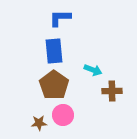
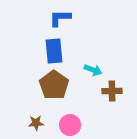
pink circle: moved 7 px right, 10 px down
brown star: moved 3 px left
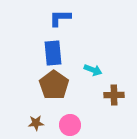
blue rectangle: moved 1 px left, 2 px down
brown cross: moved 2 px right, 4 px down
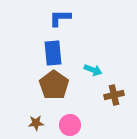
brown cross: rotated 12 degrees counterclockwise
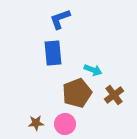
blue L-shape: moved 1 px down; rotated 20 degrees counterclockwise
brown pentagon: moved 23 px right, 8 px down; rotated 16 degrees clockwise
brown cross: rotated 24 degrees counterclockwise
pink circle: moved 5 px left, 1 px up
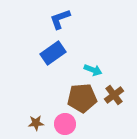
blue rectangle: rotated 60 degrees clockwise
brown pentagon: moved 5 px right, 5 px down; rotated 16 degrees clockwise
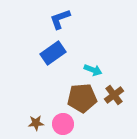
pink circle: moved 2 px left
